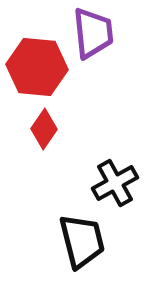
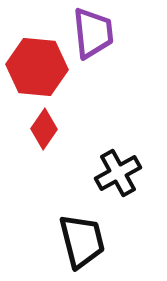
black cross: moved 3 px right, 10 px up
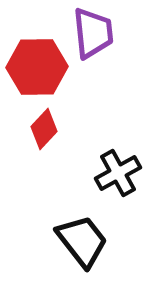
red hexagon: rotated 6 degrees counterclockwise
red diamond: rotated 9 degrees clockwise
black trapezoid: rotated 24 degrees counterclockwise
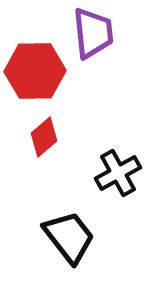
red hexagon: moved 2 px left, 4 px down
red diamond: moved 8 px down; rotated 6 degrees clockwise
black trapezoid: moved 13 px left, 4 px up
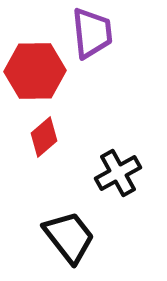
purple trapezoid: moved 1 px left
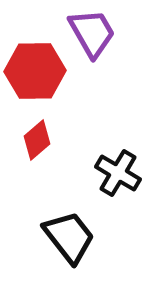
purple trapezoid: rotated 24 degrees counterclockwise
red diamond: moved 7 px left, 3 px down
black cross: rotated 30 degrees counterclockwise
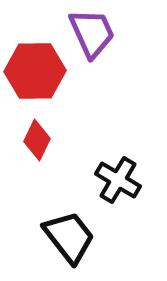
purple trapezoid: rotated 6 degrees clockwise
red diamond: rotated 24 degrees counterclockwise
black cross: moved 7 px down
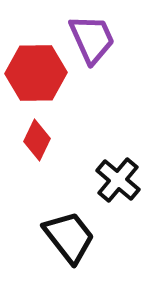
purple trapezoid: moved 6 px down
red hexagon: moved 1 px right, 2 px down
black cross: rotated 9 degrees clockwise
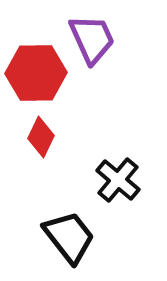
red diamond: moved 4 px right, 3 px up
